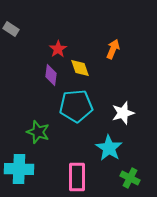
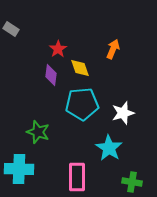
cyan pentagon: moved 6 px right, 2 px up
green cross: moved 2 px right, 4 px down; rotated 18 degrees counterclockwise
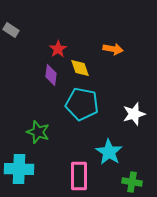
gray rectangle: moved 1 px down
orange arrow: rotated 78 degrees clockwise
cyan pentagon: rotated 16 degrees clockwise
white star: moved 11 px right, 1 px down
cyan star: moved 4 px down
pink rectangle: moved 2 px right, 1 px up
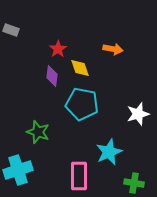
gray rectangle: rotated 14 degrees counterclockwise
purple diamond: moved 1 px right, 1 px down
white star: moved 4 px right
cyan star: rotated 16 degrees clockwise
cyan cross: moved 1 px left, 1 px down; rotated 20 degrees counterclockwise
green cross: moved 2 px right, 1 px down
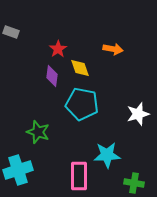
gray rectangle: moved 2 px down
cyan star: moved 2 px left, 3 px down; rotated 20 degrees clockwise
